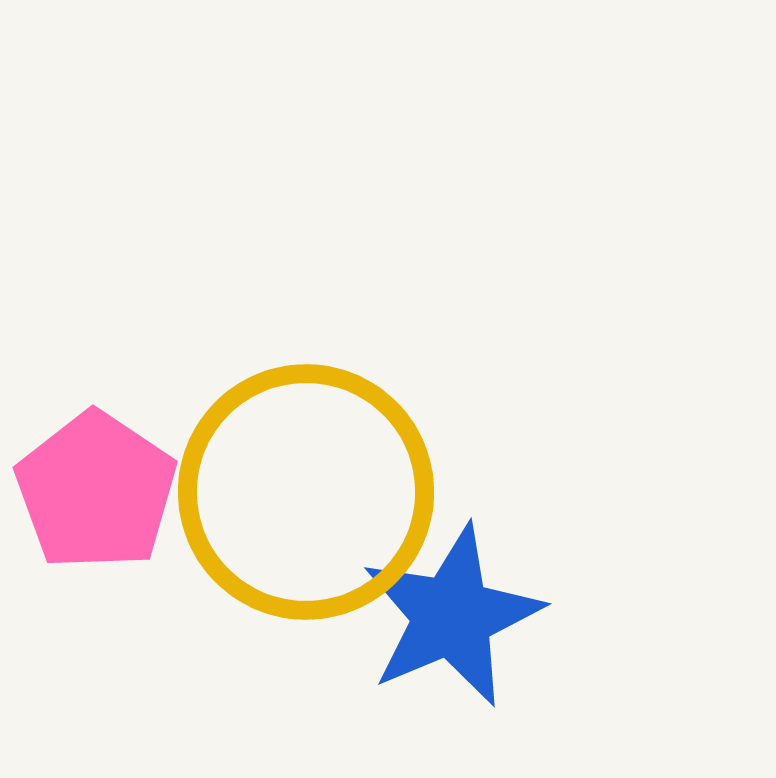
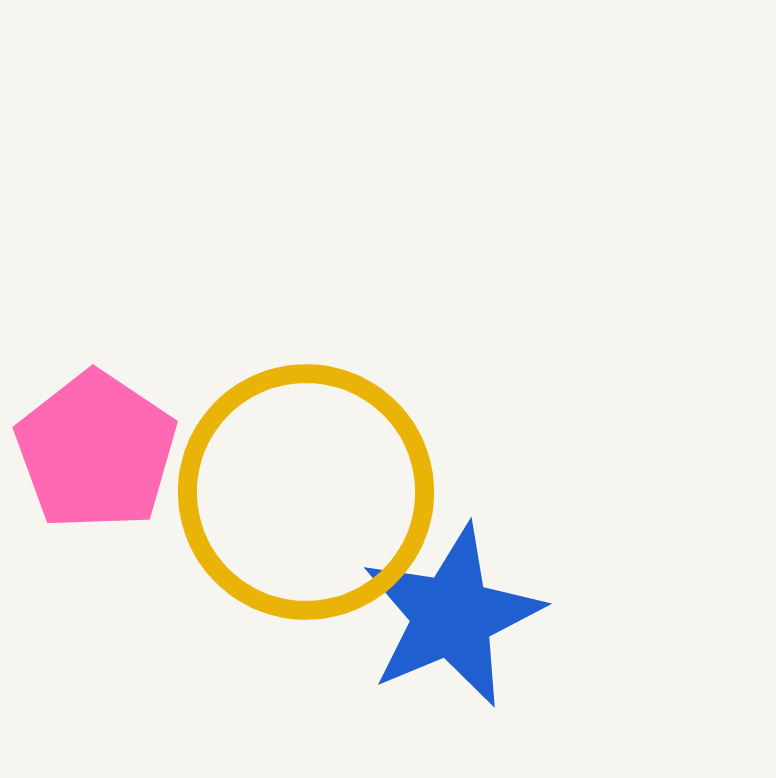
pink pentagon: moved 40 px up
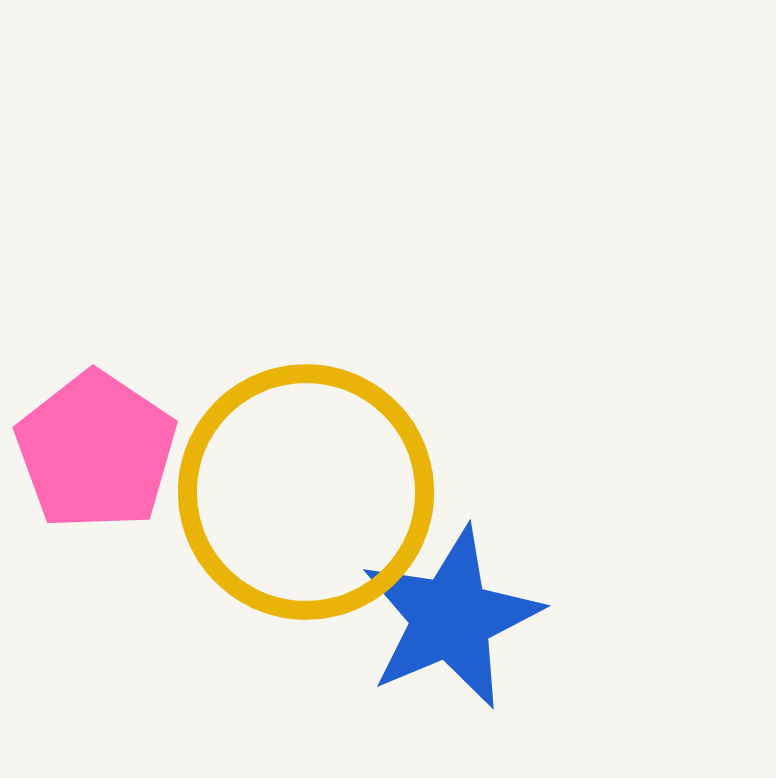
blue star: moved 1 px left, 2 px down
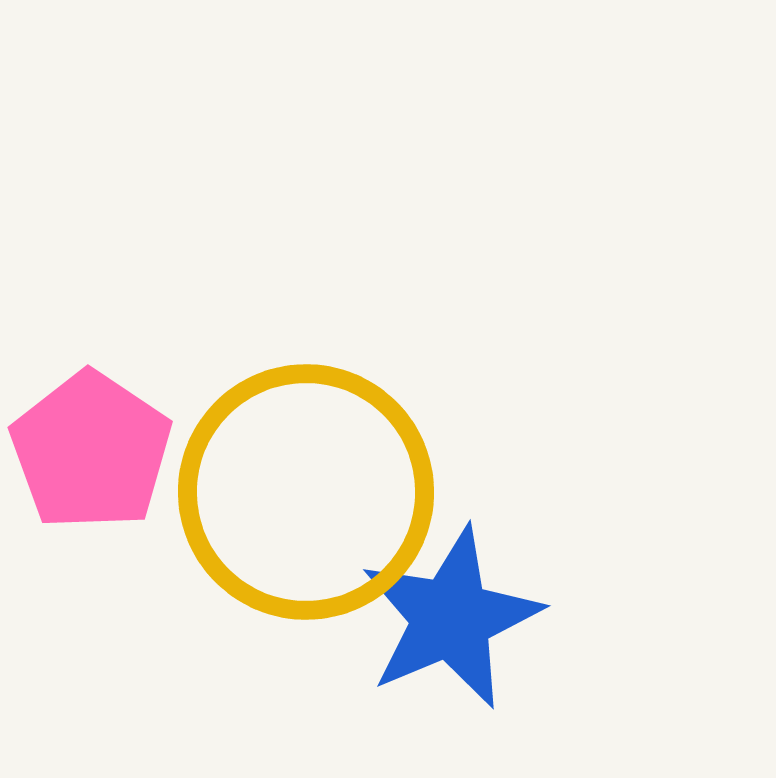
pink pentagon: moved 5 px left
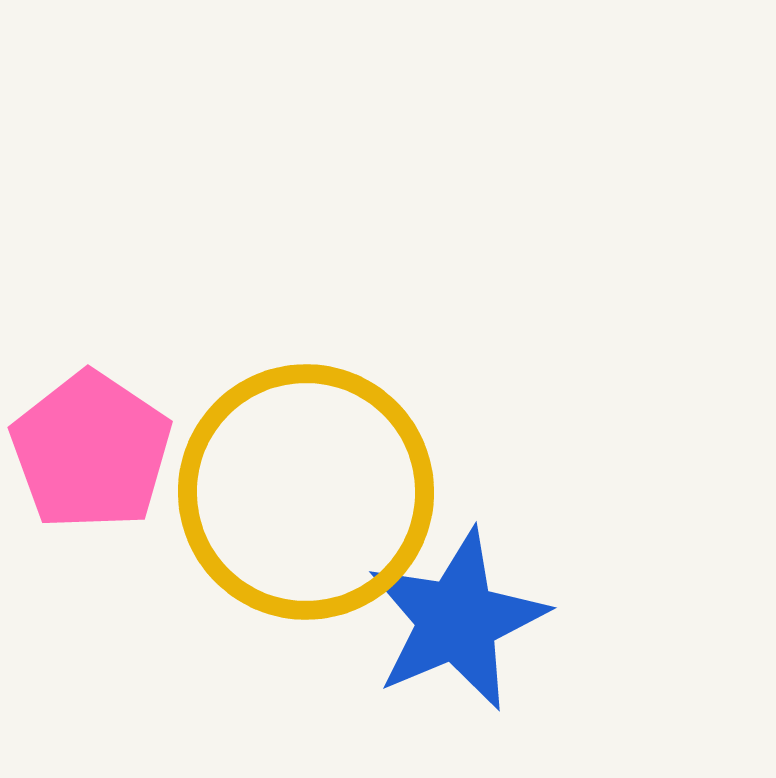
blue star: moved 6 px right, 2 px down
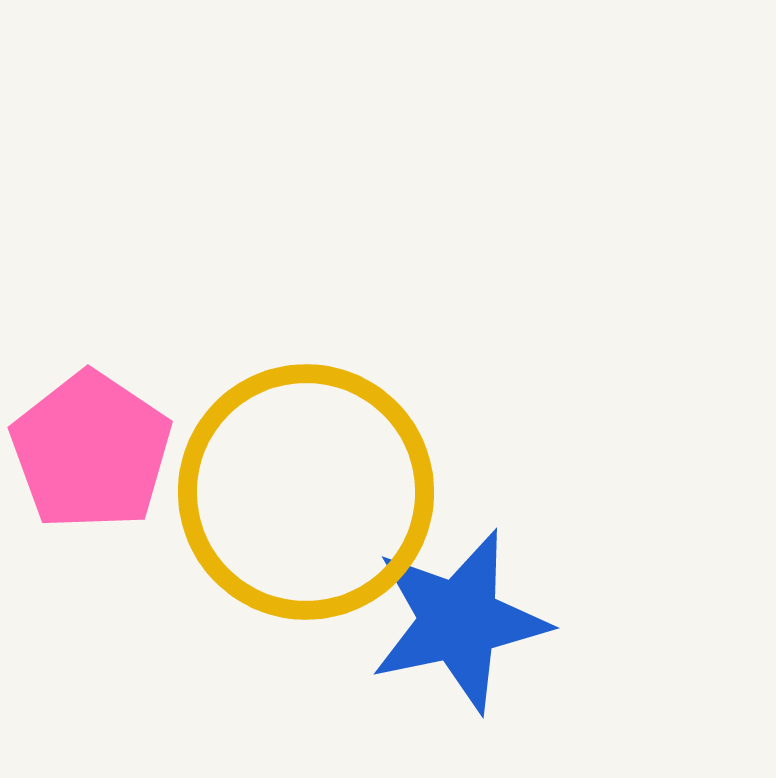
blue star: moved 2 px right, 1 px down; rotated 11 degrees clockwise
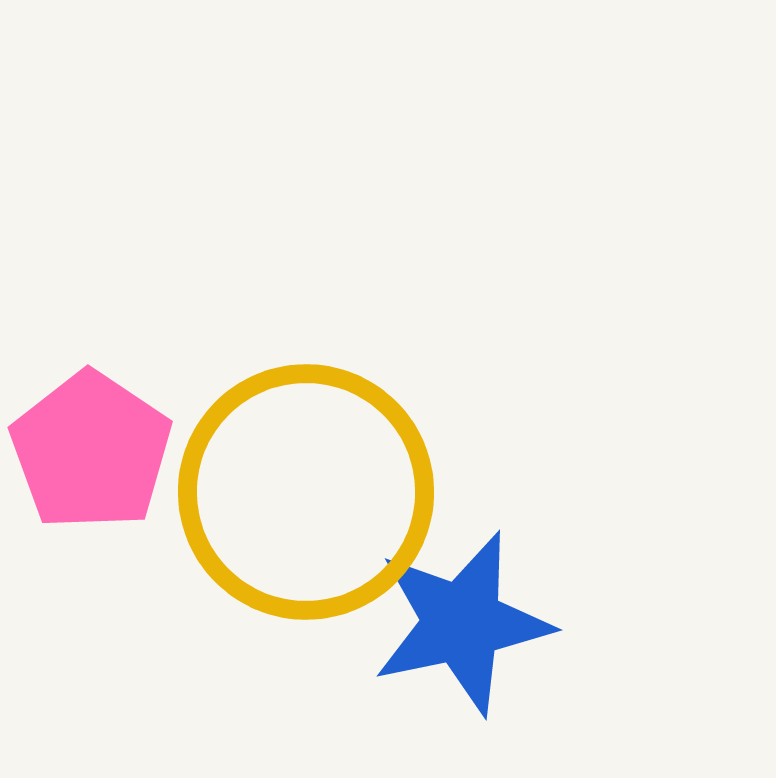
blue star: moved 3 px right, 2 px down
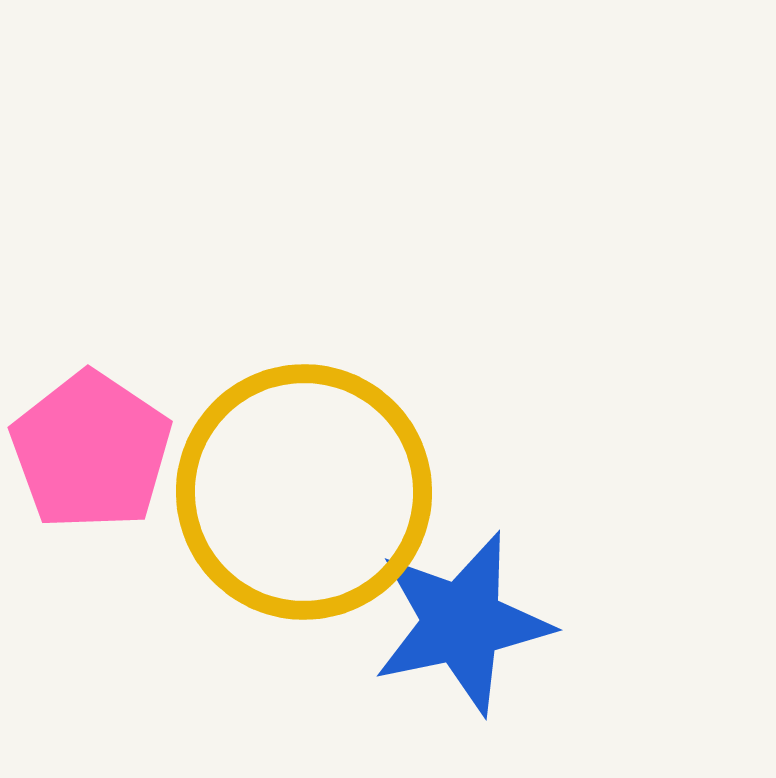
yellow circle: moved 2 px left
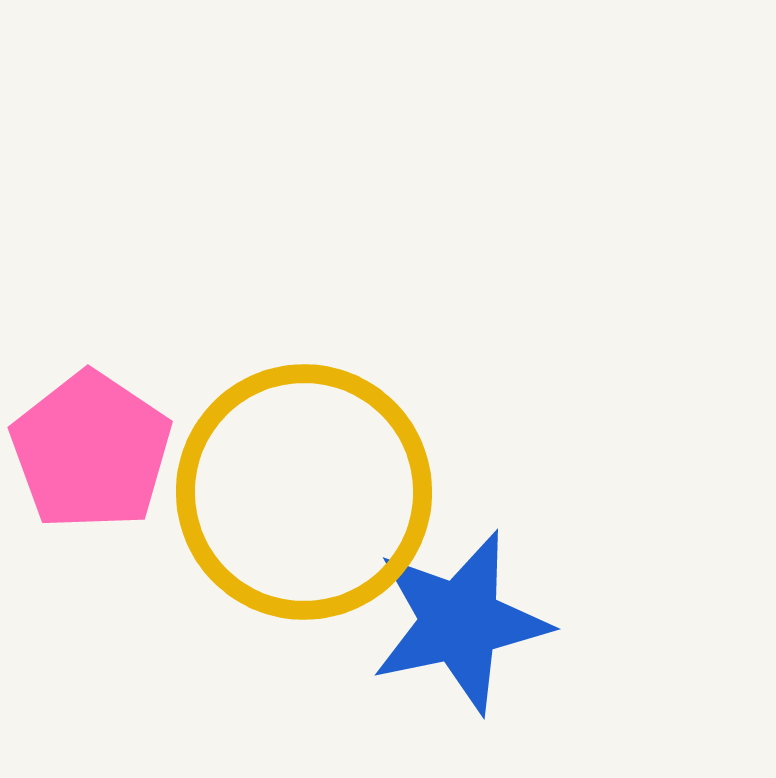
blue star: moved 2 px left, 1 px up
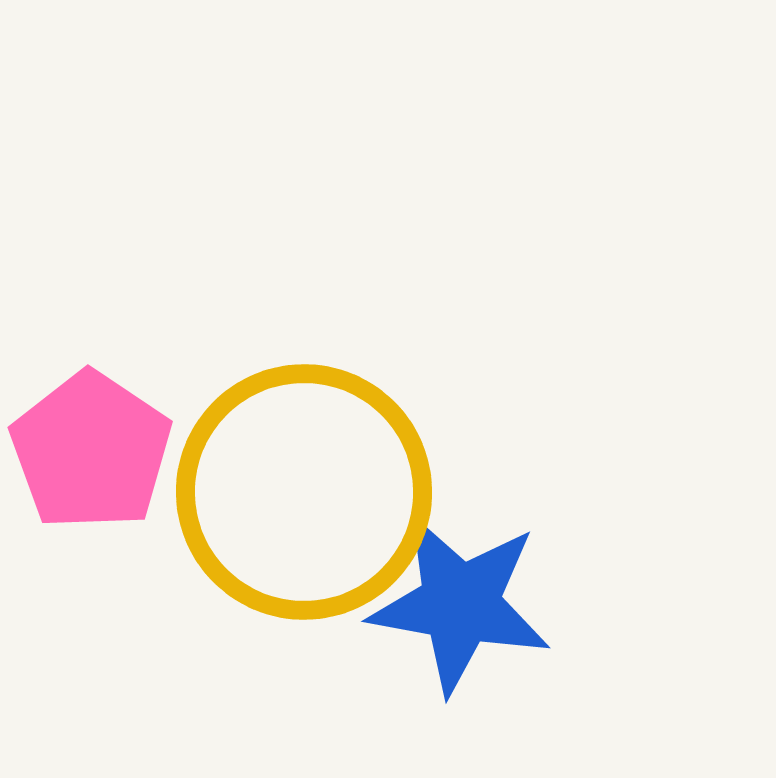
blue star: moved 18 px up; rotated 22 degrees clockwise
